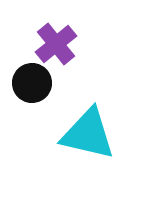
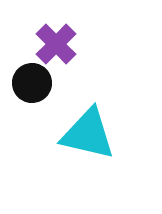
purple cross: rotated 6 degrees counterclockwise
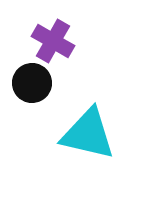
purple cross: moved 3 px left, 3 px up; rotated 15 degrees counterclockwise
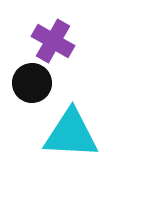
cyan triangle: moved 17 px left; rotated 10 degrees counterclockwise
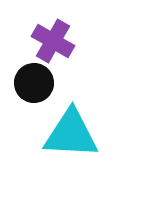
black circle: moved 2 px right
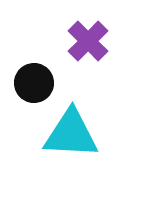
purple cross: moved 35 px right; rotated 15 degrees clockwise
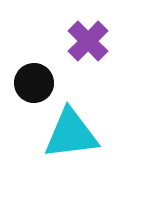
cyan triangle: rotated 10 degrees counterclockwise
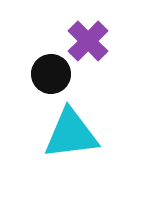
black circle: moved 17 px right, 9 px up
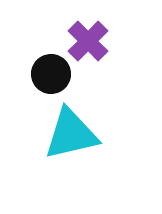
cyan triangle: rotated 6 degrees counterclockwise
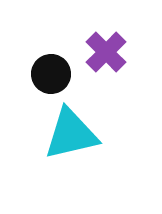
purple cross: moved 18 px right, 11 px down
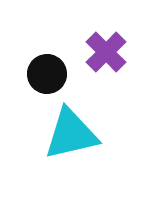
black circle: moved 4 px left
